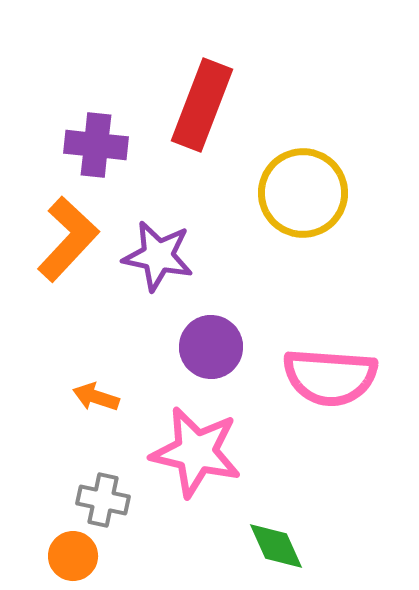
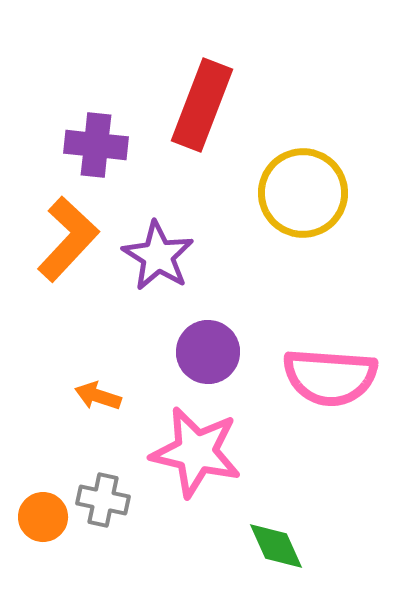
purple star: rotated 20 degrees clockwise
purple circle: moved 3 px left, 5 px down
orange arrow: moved 2 px right, 1 px up
orange circle: moved 30 px left, 39 px up
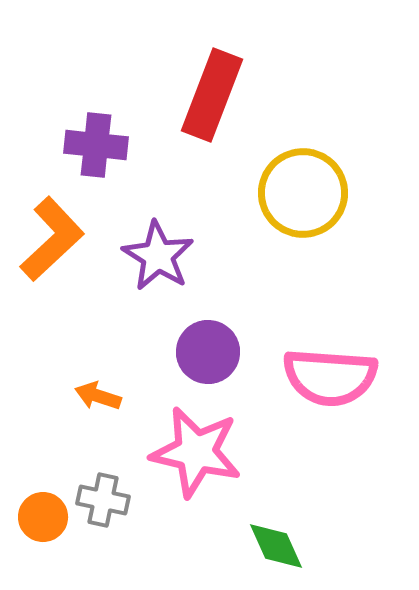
red rectangle: moved 10 px right, 10 px up
orange L-shape: moved 16 px left; rotated 4 degrees clockwise
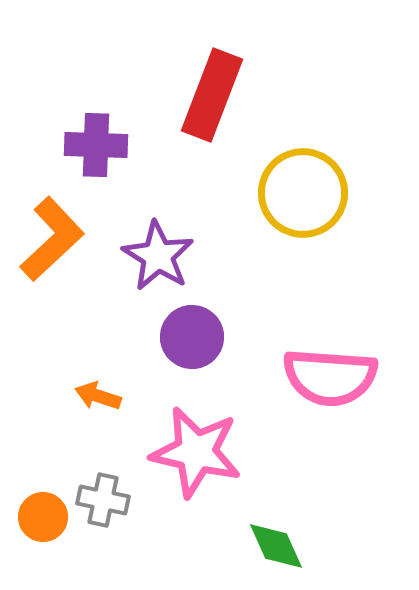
purple cross: rotated 4 degrees counterclockwise
purple circle: moved 16 px left, 15 px up
